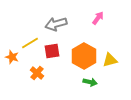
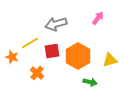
orange hexagon: moved 6 px left
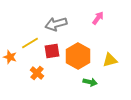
orange star: moved 2 px left
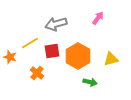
yellow triangle: moved 1 px right, 1 px up
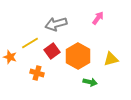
red square: rotated 28 degrees counterclockwise
orange cross: rotated 24 degrees counterclockwise
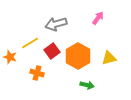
yellow triangle: moved 2 px left, 1 px up
green arrow: moved 3 px left, 3 px down
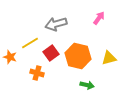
pink arrow: moved 1 px right
red square: moved 1 px left, 2 px down
orange hexagon: rotated 15 degrees counterclockwise
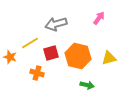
red square: rotated 21 degrees clockwise
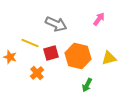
pink arrow: moved 1 px down
gray arrow: rotated 140 degrees counterclockwise
yellow line: rotated 54 degrees clockwise
orange cross: rotated 32 degrees clockwise
green arrow: rotated 104 degrees clockwise
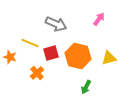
green arrow: moved 1 px left, 2 px down
